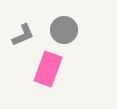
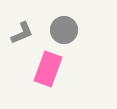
gray L-shape: moved 1 px left, 2 px up
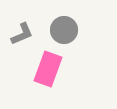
gray L-shape: moved 1 px down
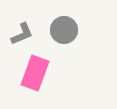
pink rectangle: moved 13 px left, 4 px down
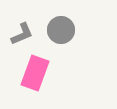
gray circle: moved 3 px left
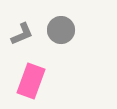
pink rectangle: moved 4 px left, 8 px down
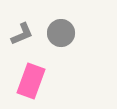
gray circle: moved 3 px down
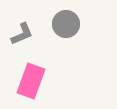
gray circle: moved 5 px right, 9 px up
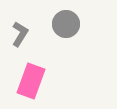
gray L-shape: moved 2 px left; rotated 35 degrees counterclockwise
